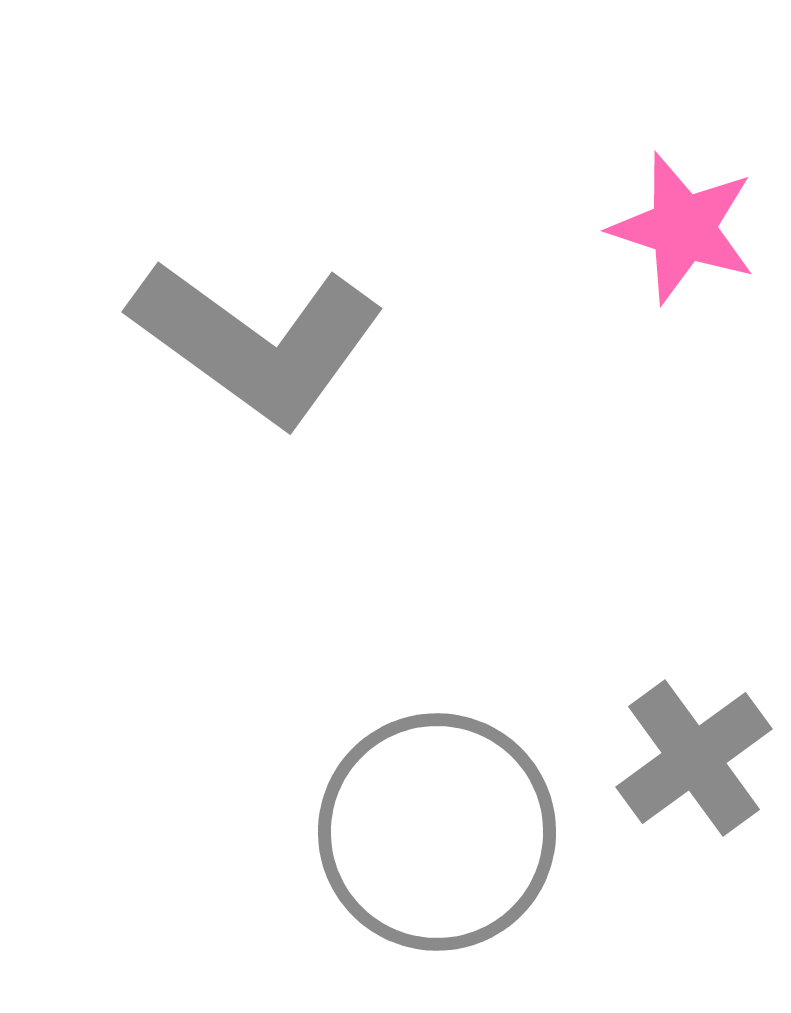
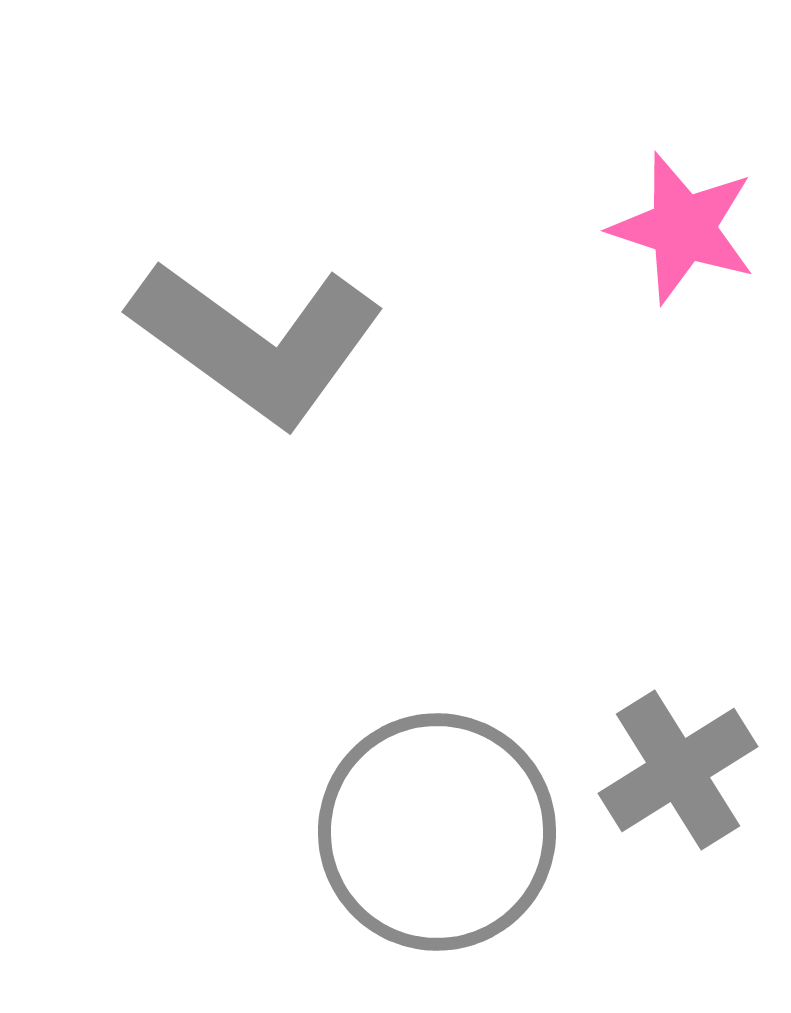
gray cross: moved 16 px left, 12 px down; rotated 4 degrees clockwise
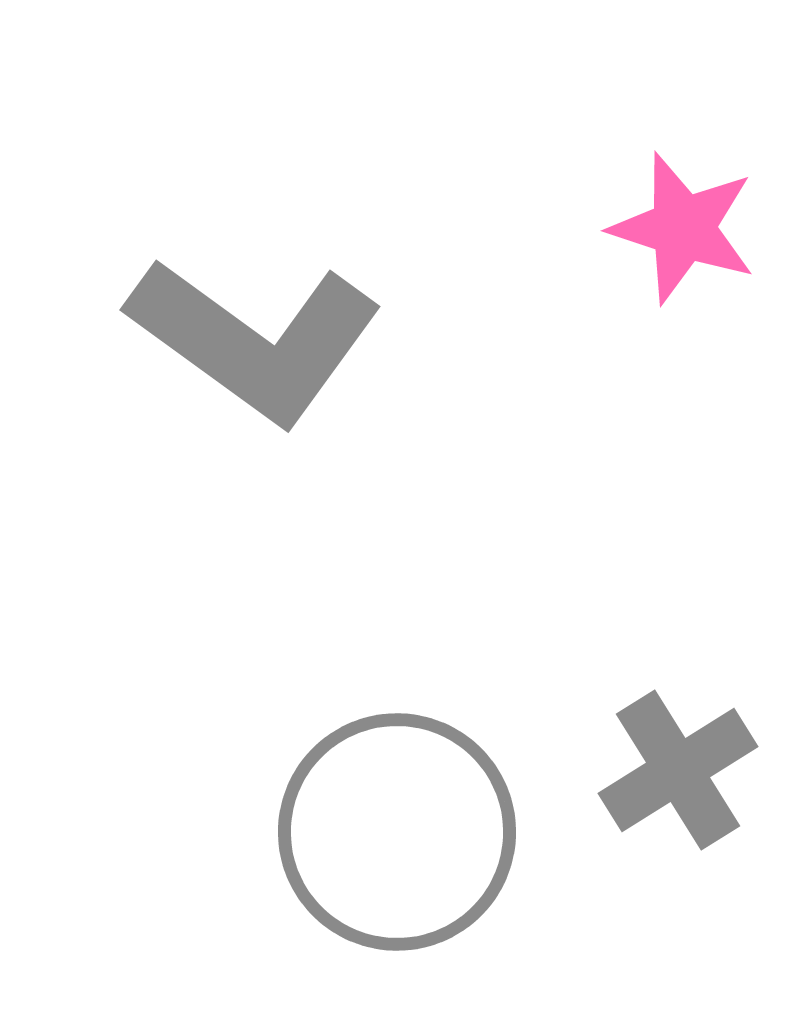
gray L-shape: moved 2 px left, 2 px up
gray circle: moved 40 px left
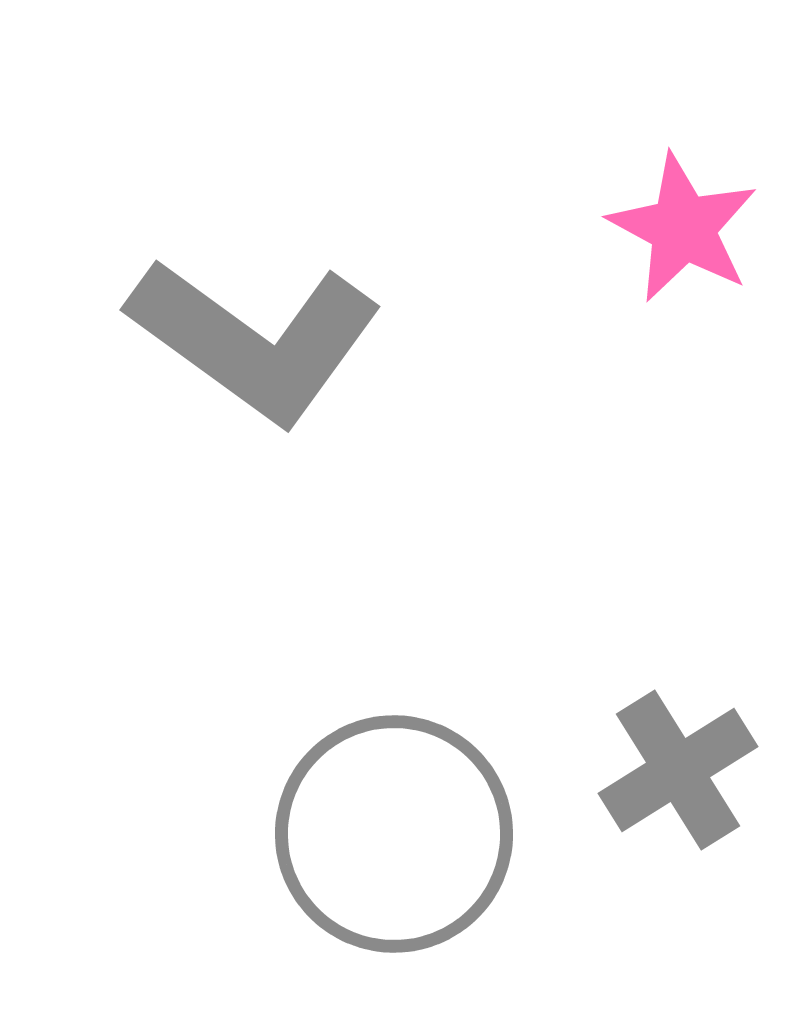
pink star: rotated 10 degrees clockwise
gray circle: moved 3 px left, 2 px down
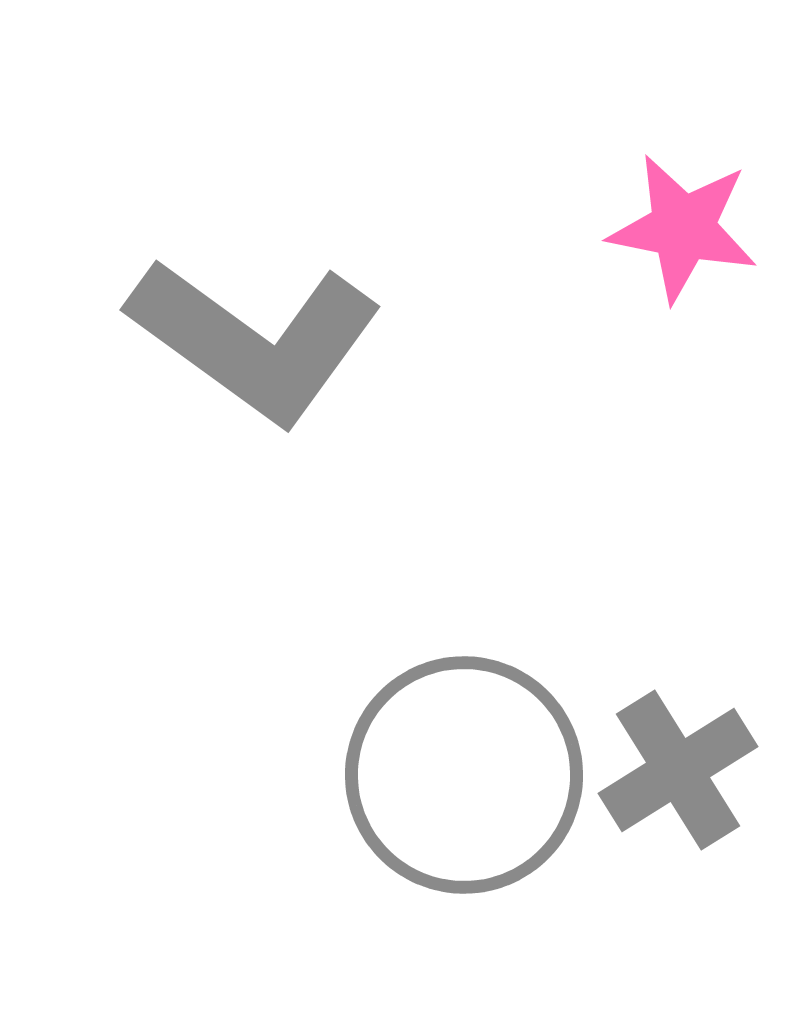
pink star: rotated 17 degrees counterclockwise
gray circle: moved 70 px right, 59 px up
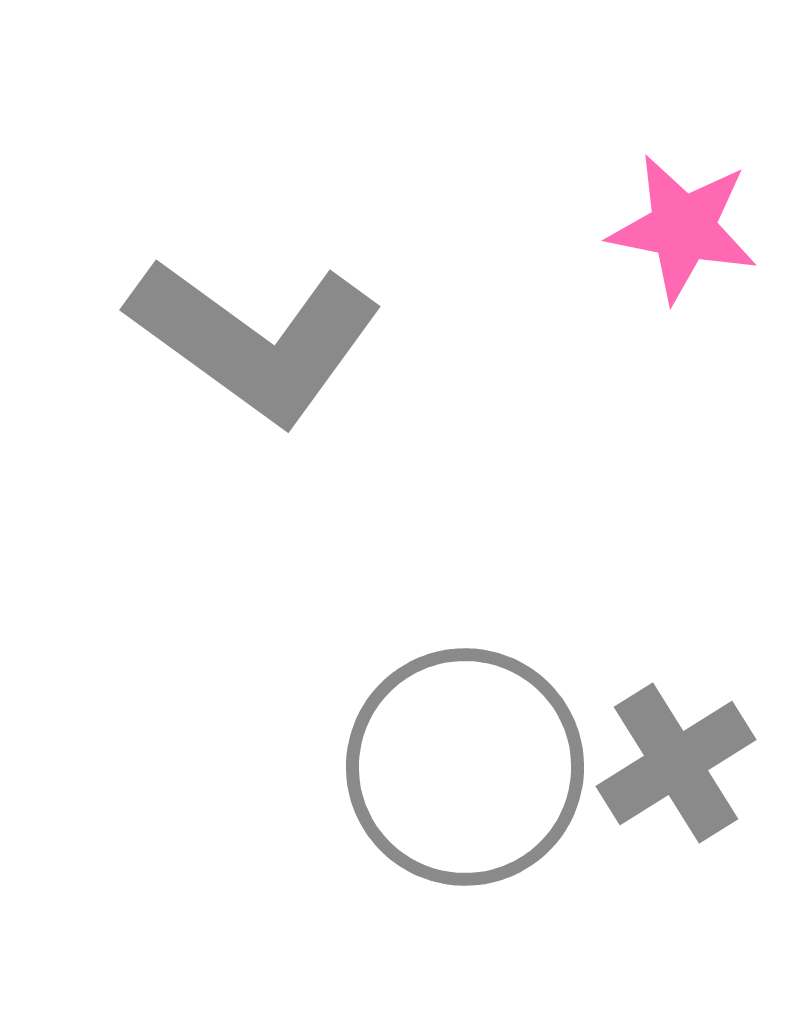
gray cross: moved 2 px left, 7 px up
gray circle: moved 1 px right, 8 px up
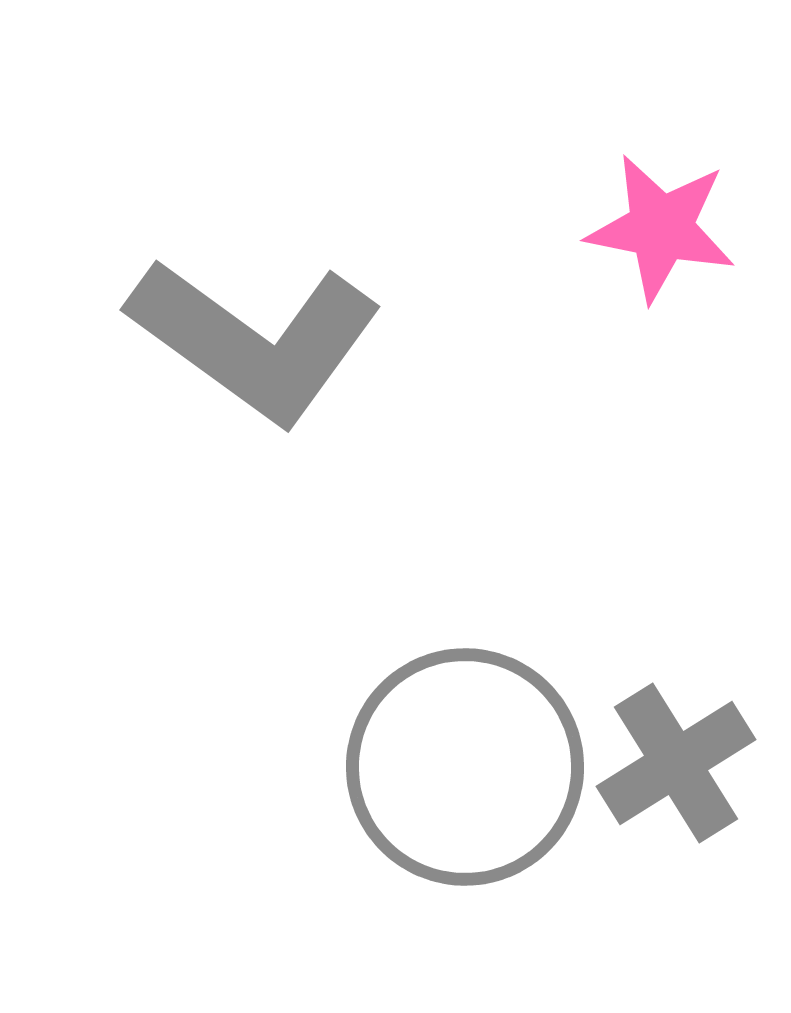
pink star: moved 22 px left
